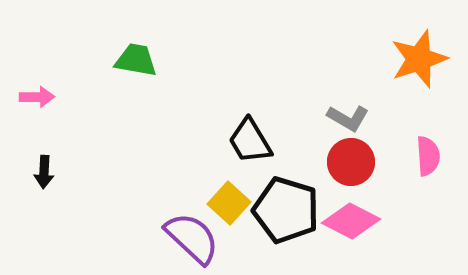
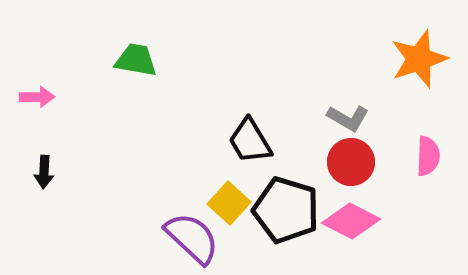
pink semicircle: rotated 6 degrees clockwise
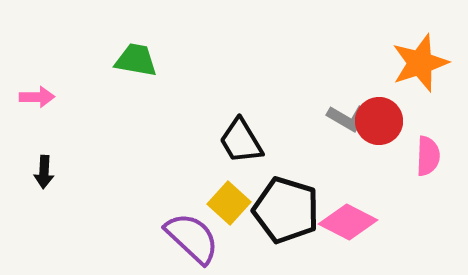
orange star: moved 1 px right, 4 px down
black trapezoid: moved 9 px left
red circle: moved 28 px right, 41 px up
pink diamond: moved 3 px left, 1 px down
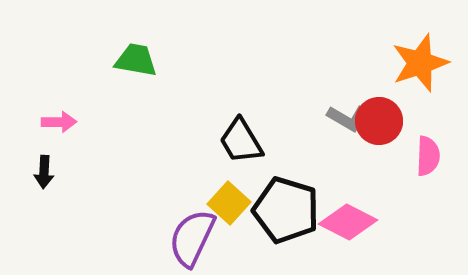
pink arrow: moved 22 px right, 25 px down
purple semicircle: rotated 108 degrees counterclockwise
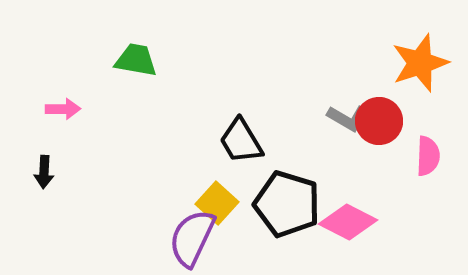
pink arrow: moved 4 px right, 13 px up
yellow square: moved 12 px left
black pentagon: moved 1 px right, 6 px up
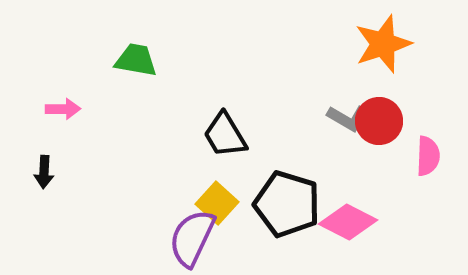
orange star: moved 37 px left, 19 px up
black trapezoid: moved 16 px left, 6 px up
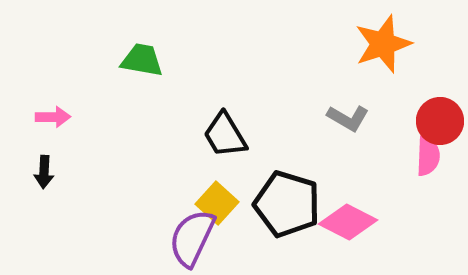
green trapezoid: moved 6 px right
pink arrow: moved 10 px left, 8 px down
red circle: moved 61 px right
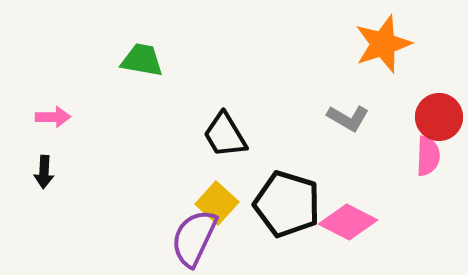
red circle: moved 1 px left, 4 px up
purple semicircle: moved 2 px right
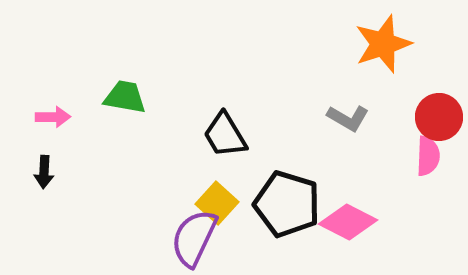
green trapezoid: moved 17 px left, 37 px down
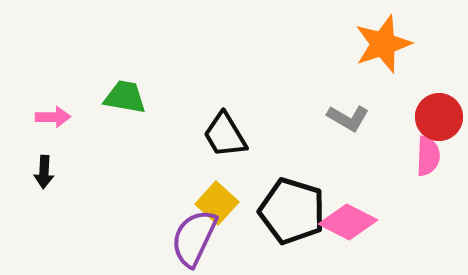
black pentagon: moved 5 px right, 7 px down
